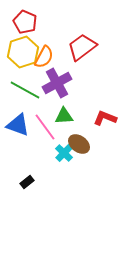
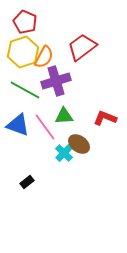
purple cross: moved 1 px left, 2 px up; rotated 12 degrees clockwise
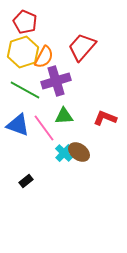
red trapezoid: rotated 12 degrees counterclockwise
pink line: moved 1 px left, 1 px down
brown ellipse: moved 8 px down
black rectangle: moved 1 px left, 1 px up
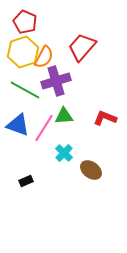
pink line: rotated 68 degrees clockwise
brown ellipse: moved 12 px right, 18 px down
black rectangle: rotated 16 degrees clockwise
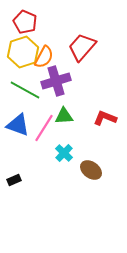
black rectangle: moved 12 px left, 1 px up
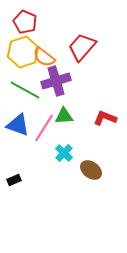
orange semicircle: rotated 100 degrees clockwise
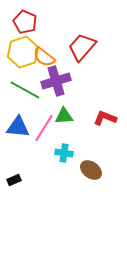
blue triangle: moved 2 px down; rotated 15 degrees counterclockwise
cyan cross: rotated 36 degrees counterclockwise
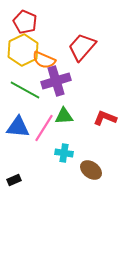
yellow hexagon: moved 2 px up; rotated 8 degrees counterclockwise
orange semicircle: moved 3 px down; rotated 15 degrees counterclockwise
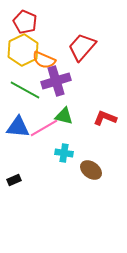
green triangle: rotated 18 degrees clockwise
pink line: rotated 28 degrees clockwise
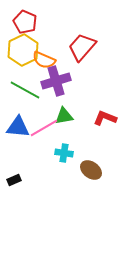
green triangle: rotated 24 degrees counterclockwise
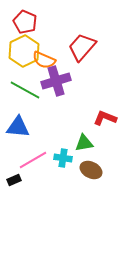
yellow hexagon: moved 1 px right, 1 px down
green triangle: moved 20 px right, 27 px down
pink line: moved 11 px left, 32 px down
cyan cross: moved 1 px left, 5 px down
brown ellipse: rotated 10 degrees counterclockwise
